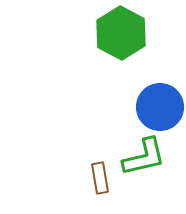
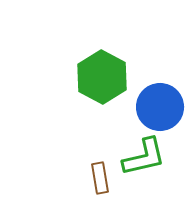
green hexagon: moved 19 px left, 44 px down
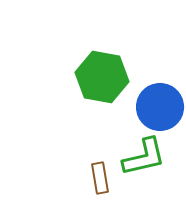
green hexagon: rotated 18 degrees counterclockwise
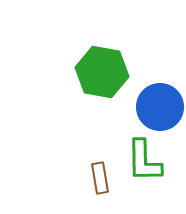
green hexagon: moved 5 px up
green L-shape: moved 4 px down; rotated 102 degrees clockwise
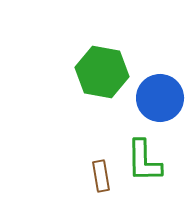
blue circle: moved 9 px up
brown rectangle: moved 1 px right, 2 px up
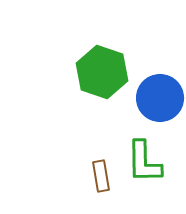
green hexagon: rotated 9 degrees clockwise
green L-shape: moved 1 px down
